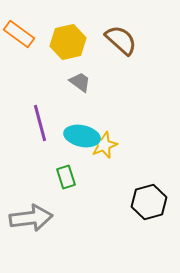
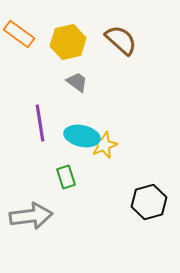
gray trapezoid: moved 3 px left
purple line: rotated 6 degrees clockwise
gray arrow: moved 2 px up
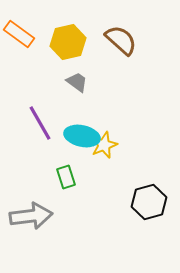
purple line: rotated 21 degrees counterclockwise
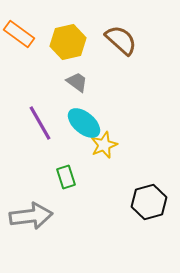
cyan ellipse: moved 2 px right, 13 px up; rotated 28 degrees clockwise
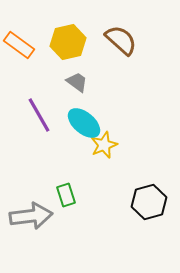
orange rectangle: moved 11 px down
purple line: moved 1 px left, 8 px up
green rectangle: moved 18 px down
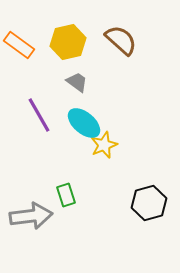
black hexagon: moved 1 px down
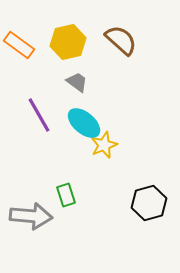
gray arrow: rotated 12 degrees clockwise
